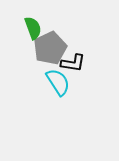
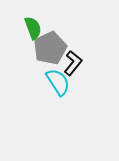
black L-shape: rotated 60 degrees counterclockwise
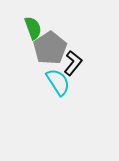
gray pentagon: rotated 8 degrees counterclockwise
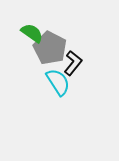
green semicircle: moved 1 px left, 5 px down; rotated 35 degrees counterclockwise
gray pentagon: rotated 12 degrees counterclockwise
